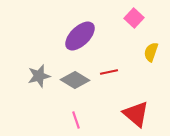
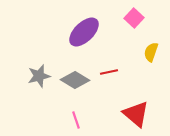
purple ellipse: moved 4 px right, 4 px up
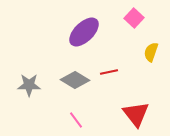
gray star: moved 10 px left, 9 px down; rotated 15 degrees clockwise
red triangle: rotated 12 degrees clockwise
pink line: rotated 18 degrees counterclockwise
